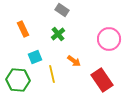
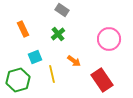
green hexagon: rotated 20 degrees counterclockwise
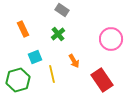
pink circle: moved 2 px right
orange arrow: rotated 24 degrees clockwise
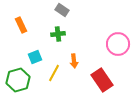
orange rectangle: moved 2 px left, 4 px up
green cross: rotated 32 degrees clockwise
pink circle: moved 7 px right, 5 px down
orange arrow: rotated 24 degrees clockwise
yellow line: moved 2 px right, 1 px up; rotated 42 degrees clockwise
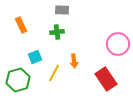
gray rectangle: rotated 32 degrees counterclockwise
green cross: moved 1 px left, 2 px up
red rectangle: moved 4 px right, 1 px up
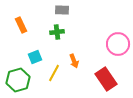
orange arrow: rotated 16 degrees counterclockwise
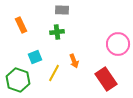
green hexagon: rotated 25 degrees counterclockwise
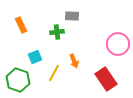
gray rectangle: moved 10 px right, 6 px down
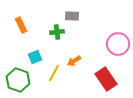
orange arrow: rotated 80 degrees clockwise
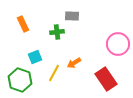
orange rectangle: moved 2 px right, 1 px up
orange arrow: moved 2 px down
green hexagon: moved 2 px right
